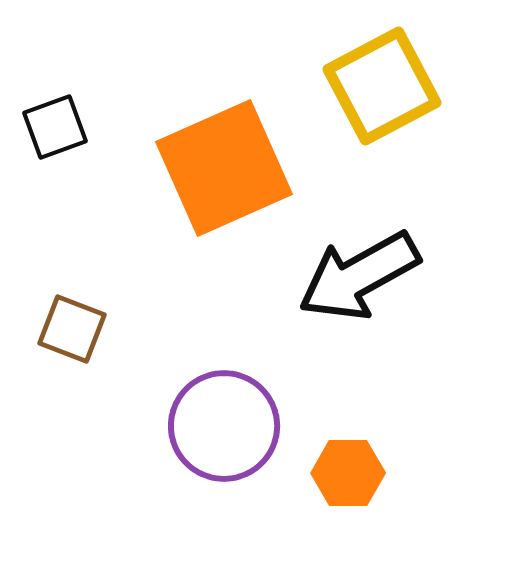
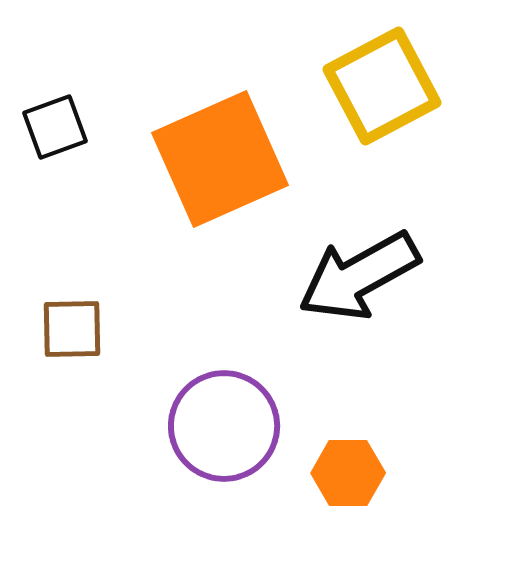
orange square: moved 4 px left, 9 px up
brown square: rotated 22 degrees counterclockwise
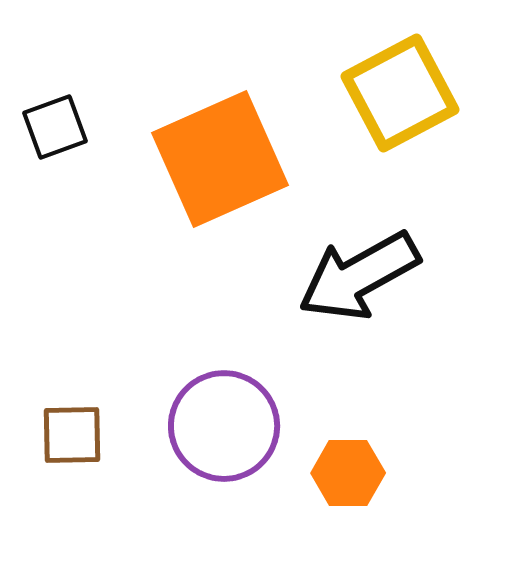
yellow square: moved 18 px right, 7 px down
brown square: moved 106 px down
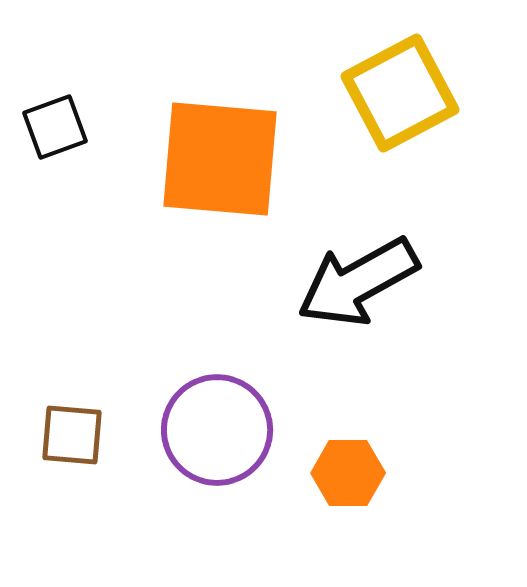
orange square: rotated 29 degrees clockwise
black arrow: moved 1 px left, 6 px down
purple circle: moved 7 px left, 4 px down
brown square: rotated 6 degrees clockwise
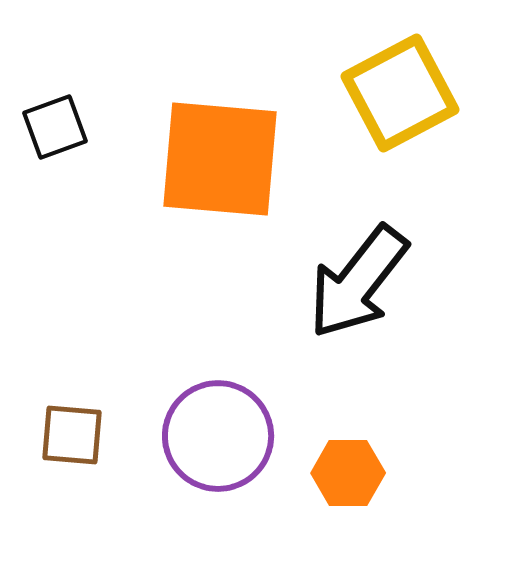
black arrow: rotated 23 degrees counterclockwise
purple circle: moved 1 px right, 6 px down
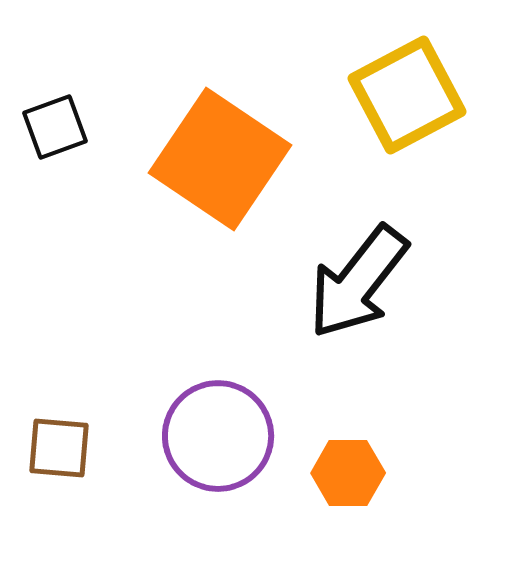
yellow square: moved 7 px right, 2 px down
orange square: rotated 29 degrees clockwise
brown square: moved 13 px left, 13 px down
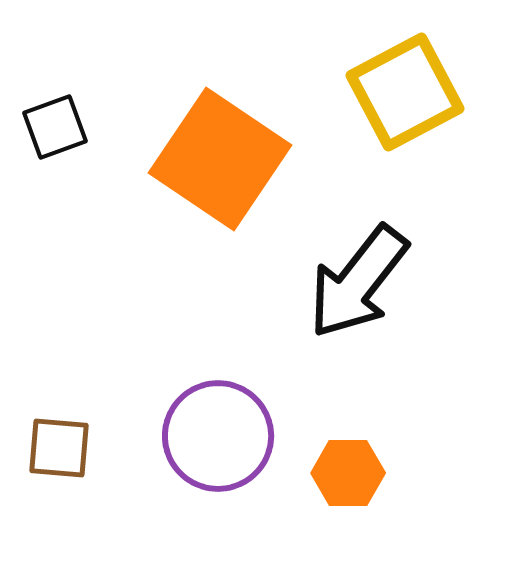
yellow square: moved 2 px left, 3 px up
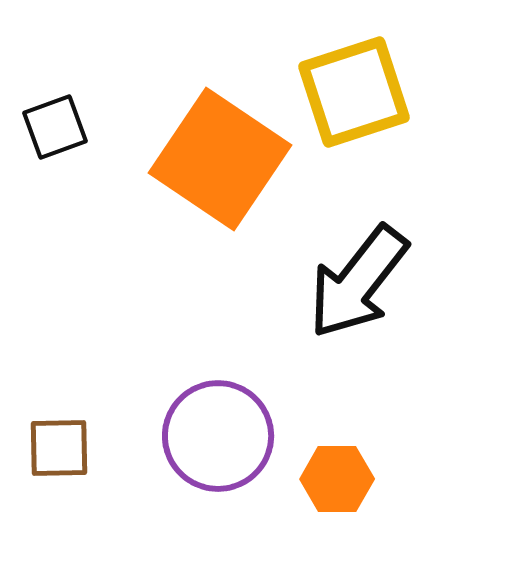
yellow square: moved 51 px left; rotated 10 degrees clockwise
brown square: rotated 6 degrees counterclockwise
orange hexagon: moved 11 px left, 6 px down
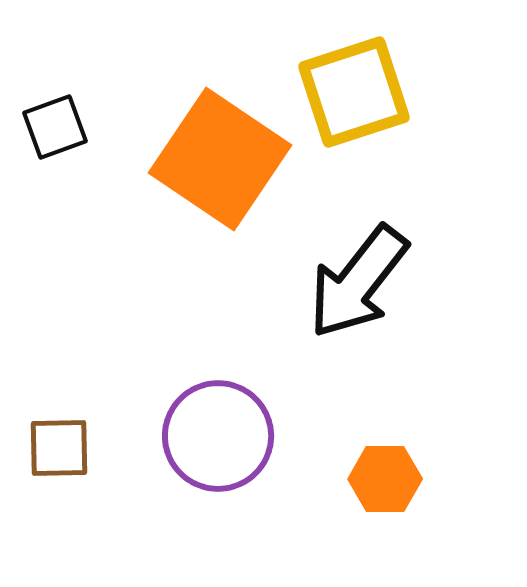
orange hexagon: moved 48 px right
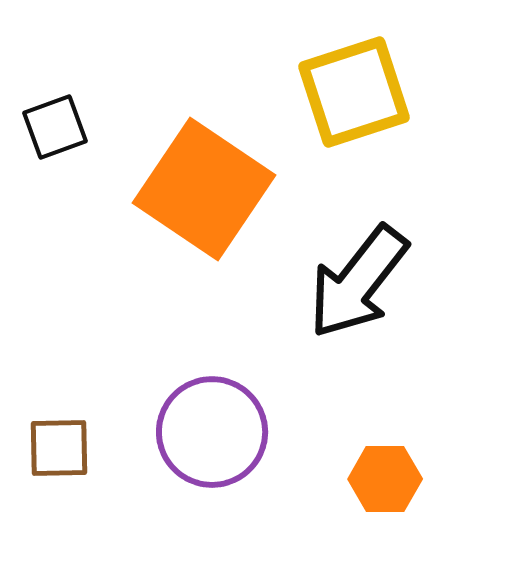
orange square: moved 16 px left, 30 px down
purple circle: moved 6 px left, 4 px up
